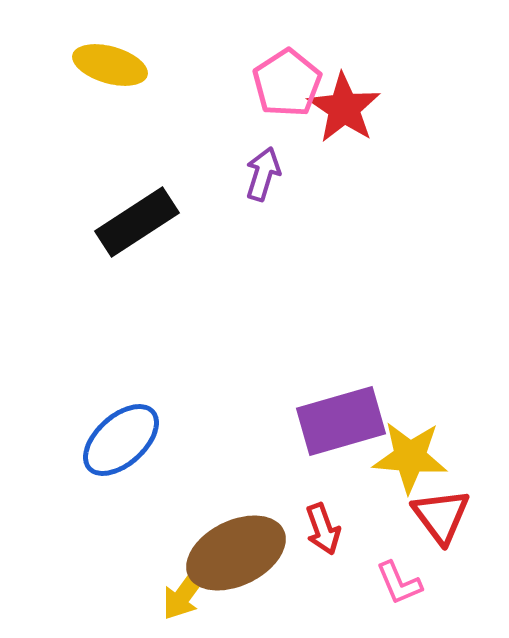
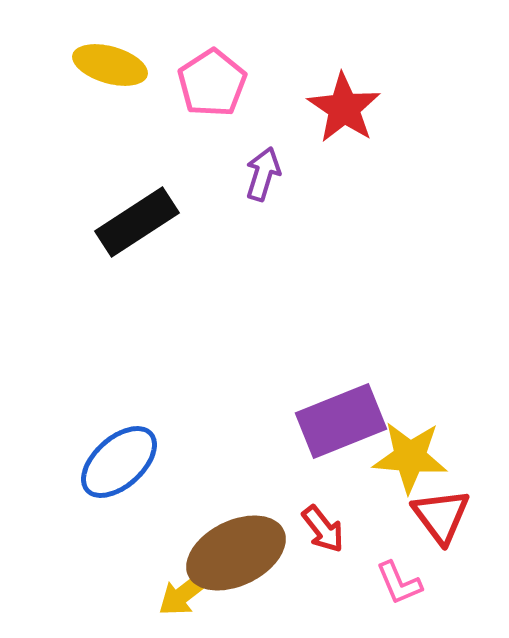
pink pentagon: moved 75 px left
purple rectangle: rotated 6 degrees counterclockwise
blue ellipse: moved 2 px left, 22 px down
red arrow: rotated 18 degrees counterclockwise
yellow arrow: rotated 16 degrees clockwise
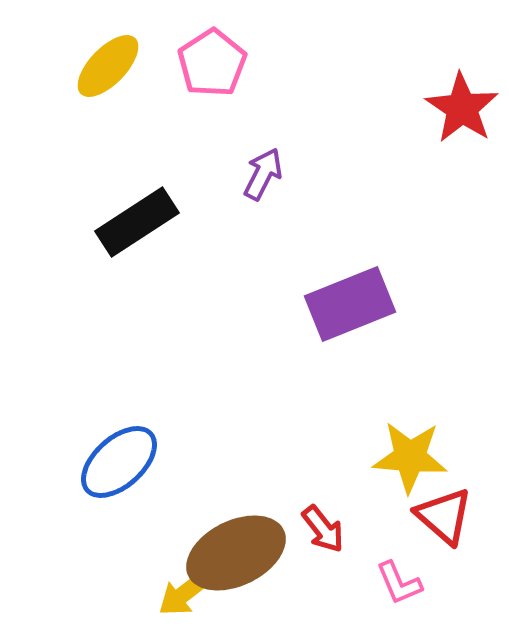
yellow ellipse: moved 2 px left, 1 px down; rotated 62 degrees counterclockwise
pink pentagon: moved 20 px up
red star: moved 118 px right
purple arrow: rotated 10 degrees clockwise
purple rectangle: moved 9 px right, 117 px up
red triangle: moved 3 px right; rotated 12 degrees counterclockwise
